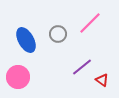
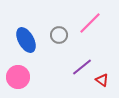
gray circle: moved 1 px right, 1 px down
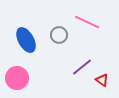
pink line: moved 3 px left, 1 px up; rotated 70 degrees clockwise
pink circle: moved 1 px left, 1 px down
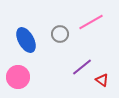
pink line: moved 4 px right; rotated 55 degrees counterclockwise
gray circle: moved 1 px right, 1 px up
pink circle: moved 1 px right, 1 px up
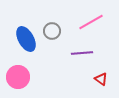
gray circle: moved 8 px left, 3 px up
blue ellipse: moved 1 px up
purple line: moved 14 px up; rotated 35 degrees clockwise
red triangle: moved 1 px left, 1 px up
